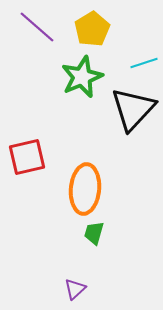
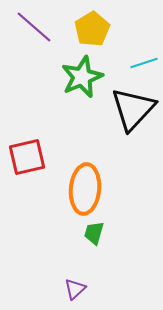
purple line: moved 3 px left
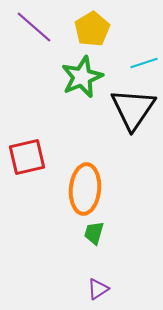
black triangle: rotated 9 degrees counterclockwise
purple triangle: moved 23 px right; rotated 10 degrees clockwise
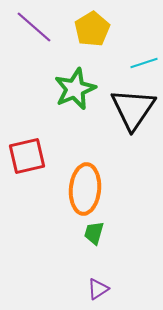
green star: moved 7 px left, 12 px down
red square: moved 1 px up
